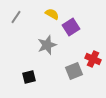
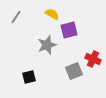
purple square: moved 2 px left, 3 px down; rotated 18 degrees clockwise
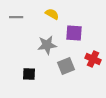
gray line: rotated 56 degrees clockwise
purple square: moved 5 px right, 3 px down; rotated 18 degrees clockwise
gray star: rotated 12 degrees clockwise
gray square: moved 8 px left, 5 px up
black square: moved 3 px up; rotated 16 degrees clockwise
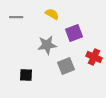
purple square: rotated 24 degrees counterclockwise
red cross: moved 1 px right, 2 px up
black square: moved 3 px left, 1 px down
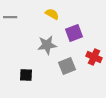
gray line: moved 6 px left
gray square: moved 1 px right
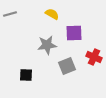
gray line: moved 3 px up; rotated 16 degrees counterclockwise
purple square: rotated 18 degrees clockwise
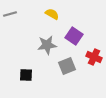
purple square: moved 3 px down; rotated 36 degrees clockwise
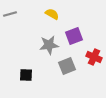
purple square: rotated 36 degrees clockwise
gray star: moved 2 px right
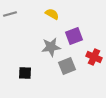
gray star: moved 2 px right, 2 px down
black square: moved 1 px left, 2 px up
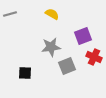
purple square: moved 9 px right
